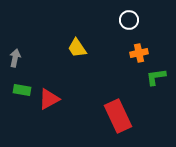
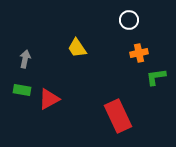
gray arrow: moved 10 px right, 1 px down
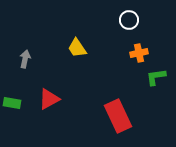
green rectangle: moved 10 px left, 13 px down
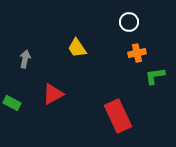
white circle: moved 2 px down
orange cross: moved 2 px left
green L-shape: moved 1 px left, 1 px up
red triangle: moved 4 px right, 5 px up
green rectangle: rotated 18 degrees clockwise
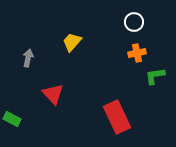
white circle: moved 5 px right
yellow trapezoid: moved 5 px left, 6 px up; rotated 75 degrees clockwise
gray arrow: moved 3 px right, 1 px up
red triangle: rotated 45 degrees counterclockwise
green rectangle: moved 16 px down
red rectangle: moved 1 px left, 1 px down
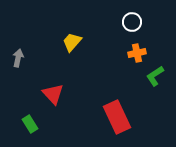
white circle: moved 2 px left
gray arrow: moved 10 px left
green L-shape: rotated 25 degrees counterclockwise
green rectangle: moved 18 px right, 5 px down; rotated 30 degrees clockwise
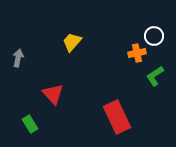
white circle: moved 22 px right, 14 px down
